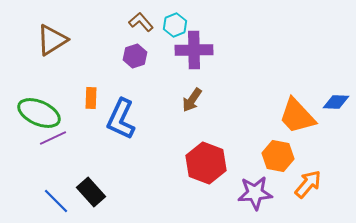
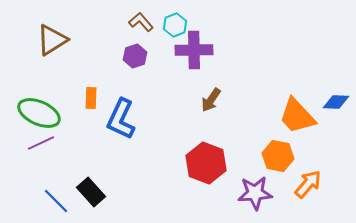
brown arrow: moved 19 px right
purple line: moved 12 px left, 5 px down
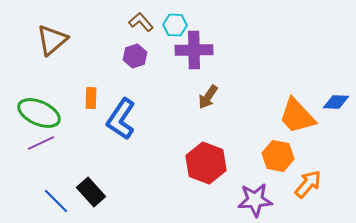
cyan hexagon: rotated 25 degrees clockwise
brown triangle: rotated 8 degrees counterclockwise
brown arrow: moved 3 px left, 3 px up
blue L-shape: rotated 9 degrees clockwise
purple star: moved 7 px down
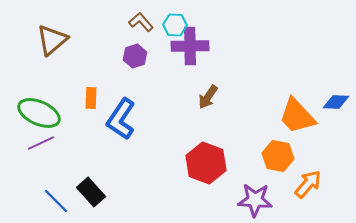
purple cross: moved 4 px left, 4 px up
purple star: rotated 8 degrees clockwise
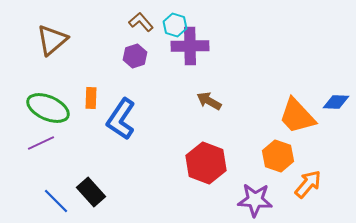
cyan hexagon: rotated 15 degrees clockwise
brown arrow: moved 1 px right, 4 px down; rotated 85 degrees clockwise
green ellipse: moved 9 px right, 5 px up
orange hexagon: rotated 8 degrees clockwise
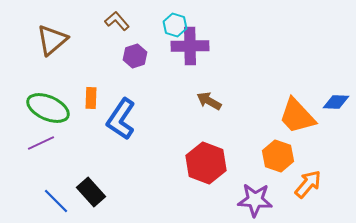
brown L-shape: moved 24 px left, 1 px up
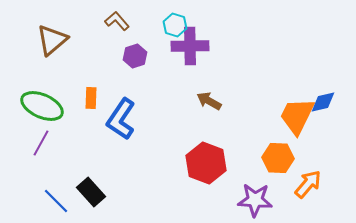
blue diamond: moved 13 px left; rotated 16 degrees counterclockwise
green ellipse: moved 6 px left, 2 px up
orange trapezoid: rotated 69 degrees clockwise
purple line: rotated 36 degrees counterclockwise
orange hexagon: moved 2 px down; rotated 16 degrees counterclockwise
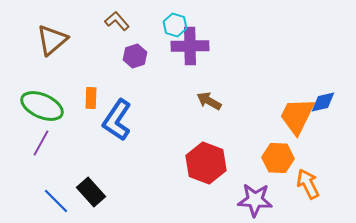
blue L-shape: moved 4 px left, 1 px down
orange arrow: rotated 68 degrees counterclockwise
